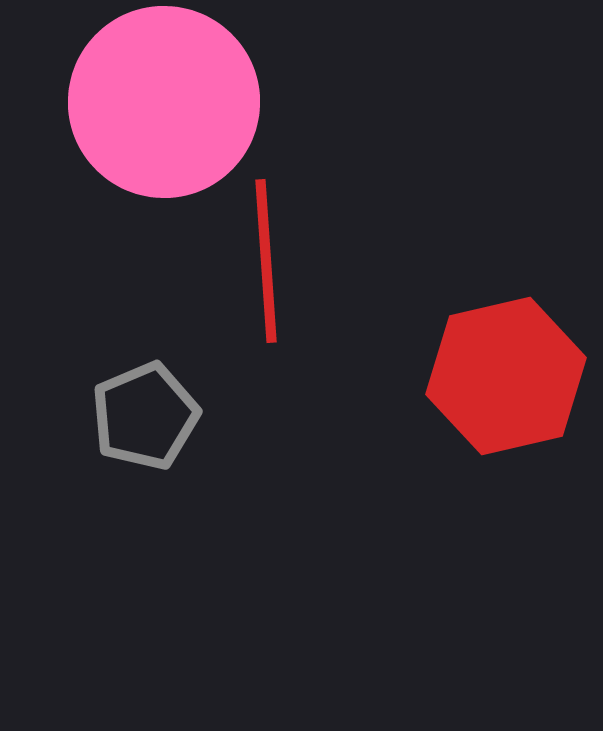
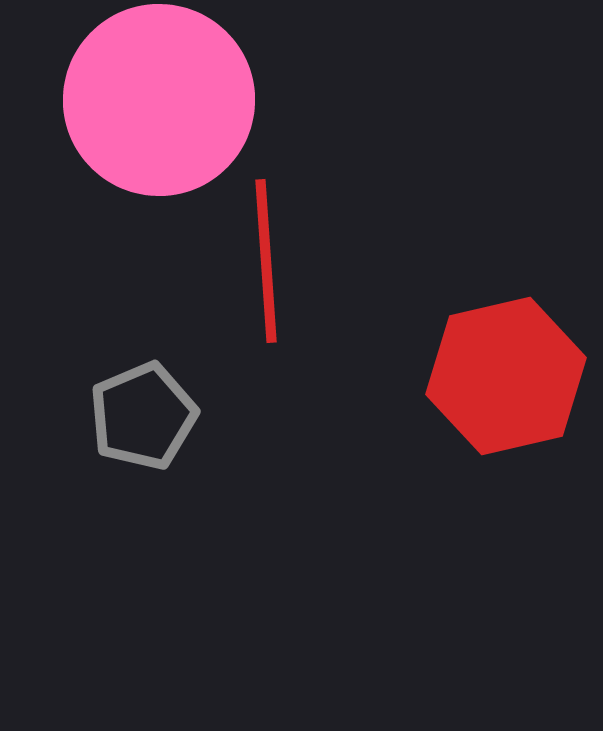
pink circle: moved 5 px left, 2 px up
gray pentagon: moved 2 px left
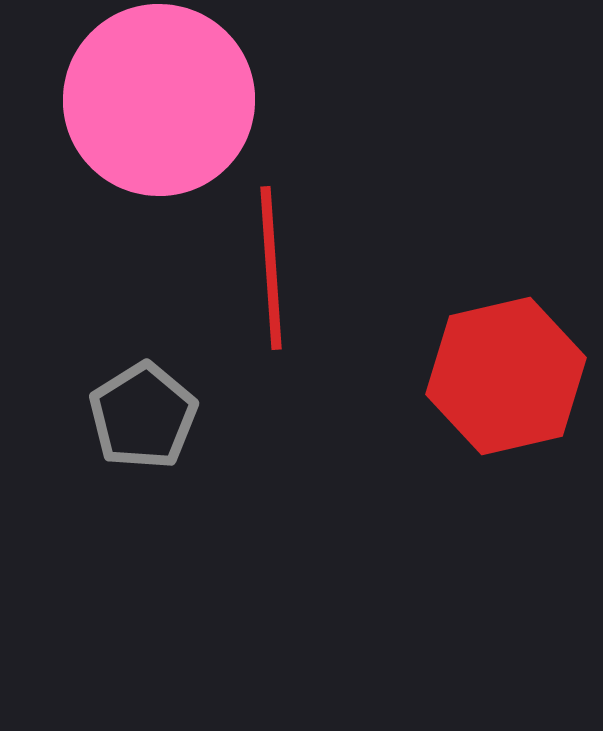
red line: moved 5 px right, 7 px down
gray pentagon: rotated 9 degrees counterclockwise
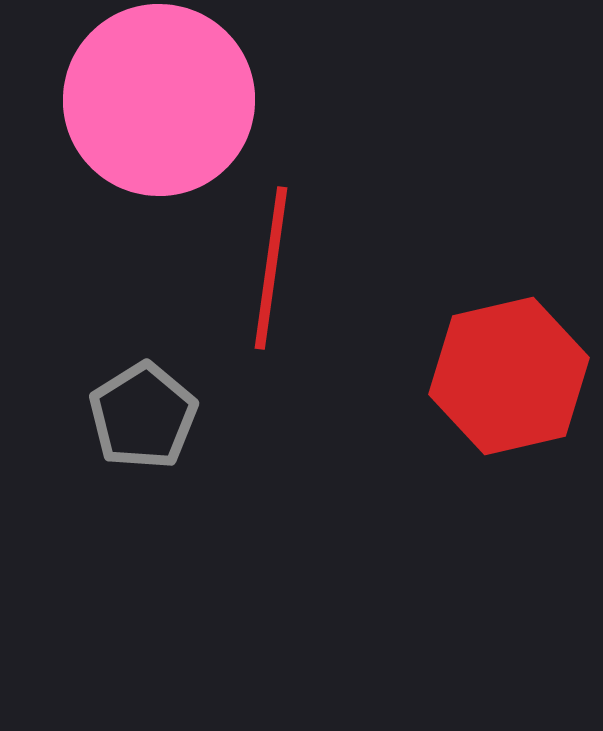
red line: rotated 12 degrees clockwise
red hexagon: moved 3 px right
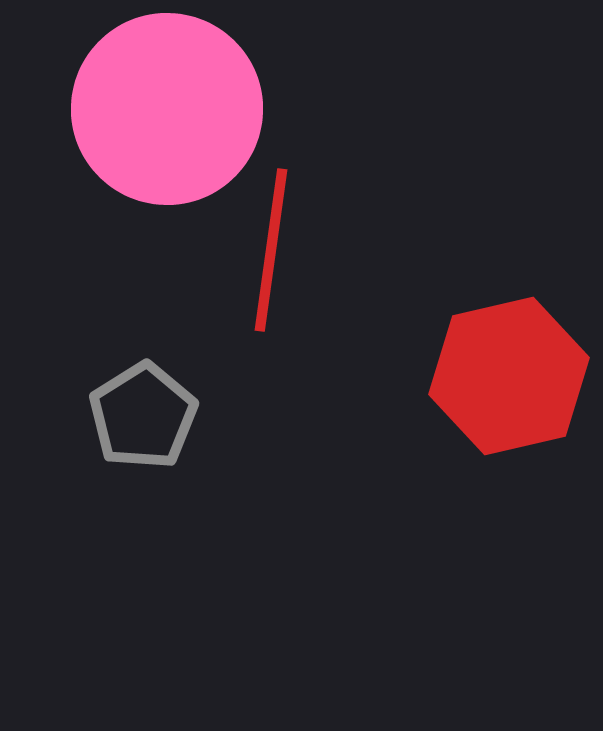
pink circle: moved 8 px right, 9 px down
red line: moved 18 px up
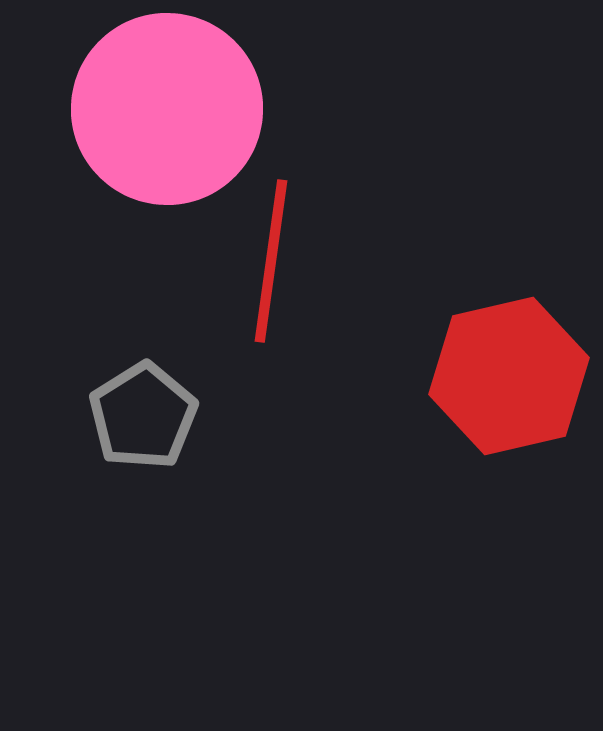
red line: moved 11 px down
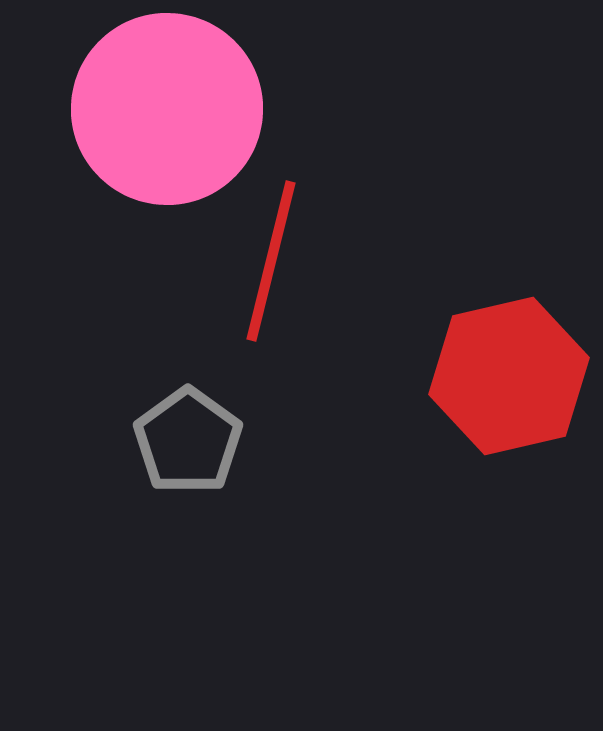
red line: rotated 6 degrees clockwise
gray pentagon: moved 45 px right, 25 px down; rotated 4 degrees counterclockwise
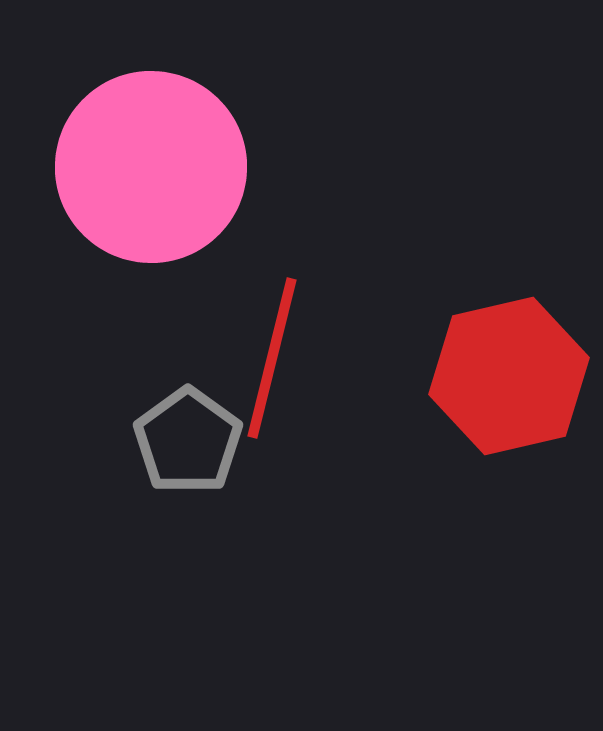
pink circle: moved 16 px left, 58 px down
red line: moved 1 px right, 97 px down
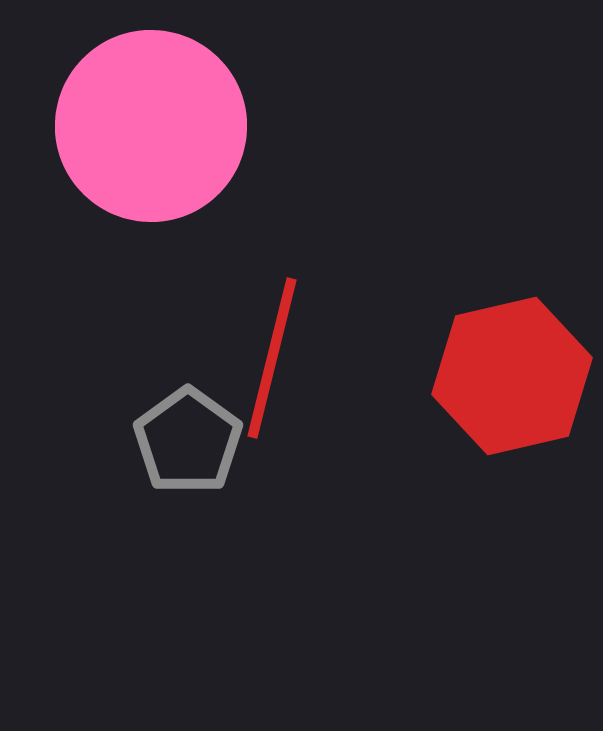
pink circle: moved 41 px up
red hexagon: moved 3 px right
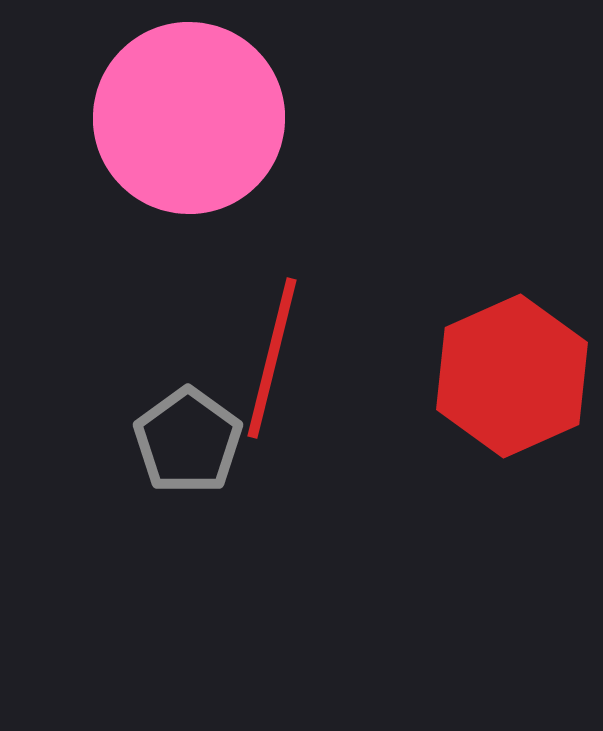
pink circle: moved 38 px right, 8 px up
red hexagon: rotated 11 degrees counterclockwise
